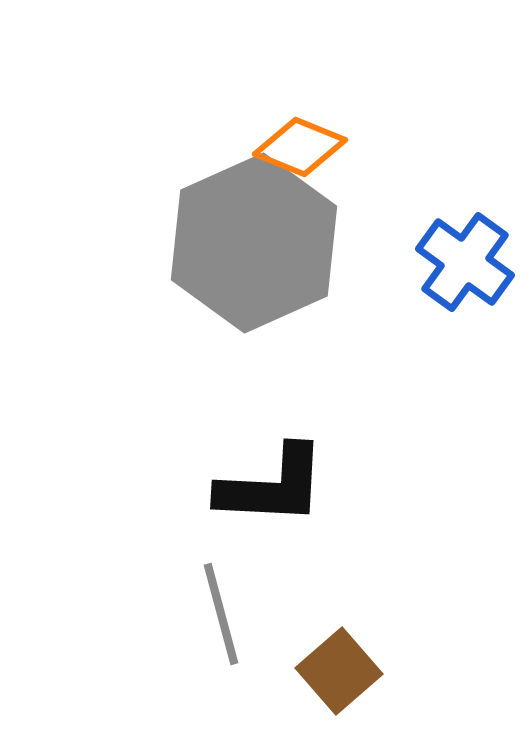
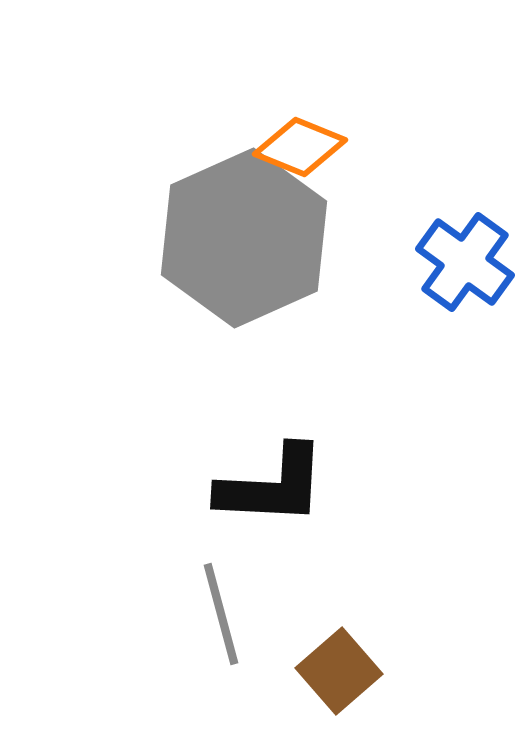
gray hexagon: moved 10 px left, 5 px up
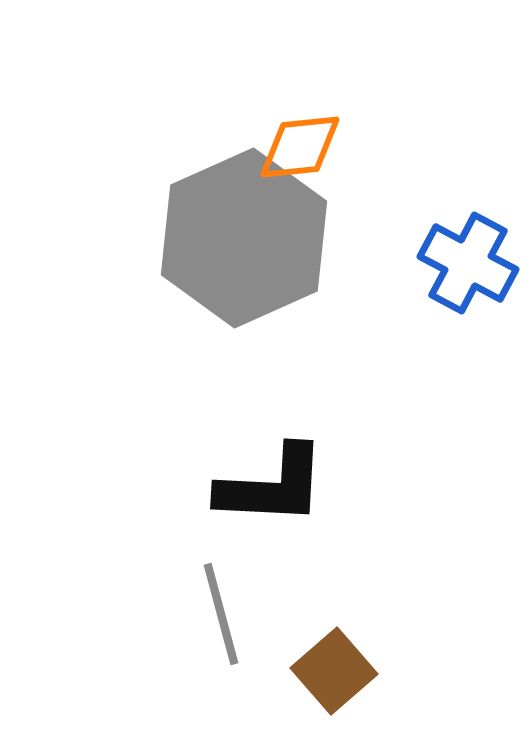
orange diamond: rotated 28 degrees counterclockwise
blue cross: moved 3 px right, 1 px down; rotated 8 degrees counterclockwise
brown square: moved 5 px left
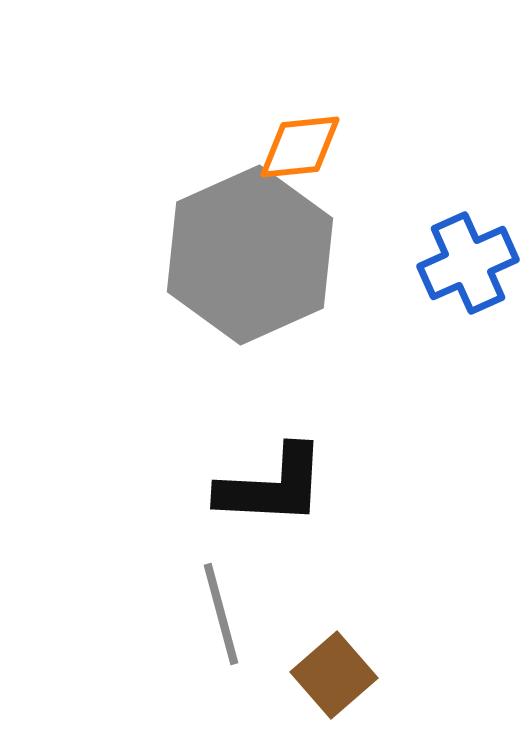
gray hexagon: moved 6 px right, 17 px down
blue cross: rotated 38 degrees clockwise
brown square: moved 4 px down
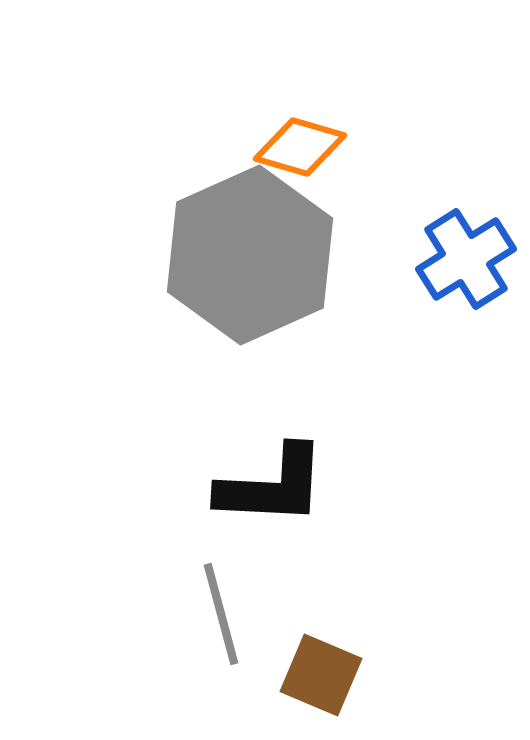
orange diamond: rotated 22 degrees clockwise
blue cross: moved 2 px left, 4 px up; rotated 8 degrees counterclockwise
brown square: moved 13 px left; rotated 26 degrees counterclockwise
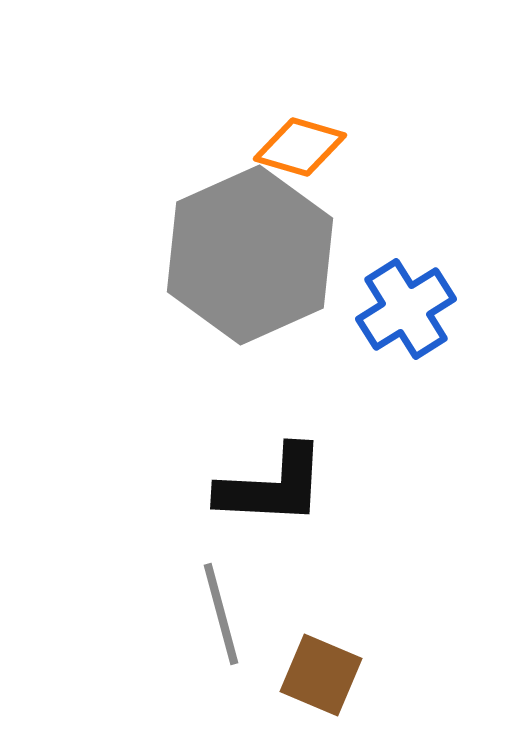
blue cross: moved 60 px left, 50 px down
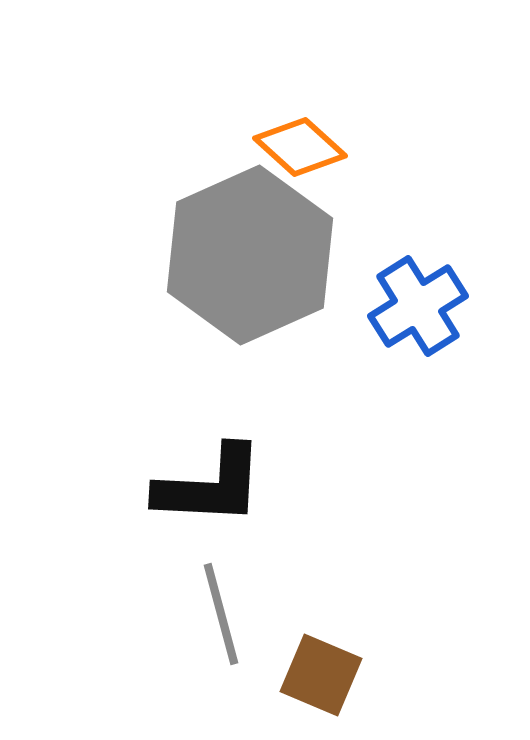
orange diamond: rotated 26 degrees clockwise
blue cross: moved 12 px right, 3 px up
black L-shape: moved 62 px left
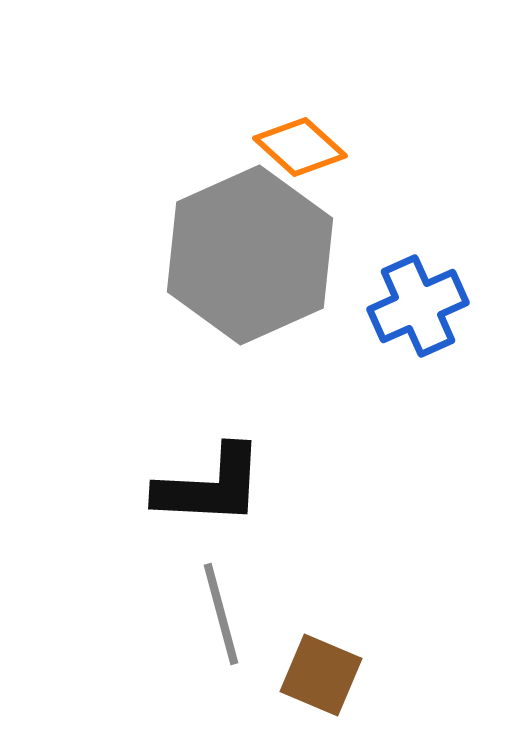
blue cross: rotated 8 degrees clockwise
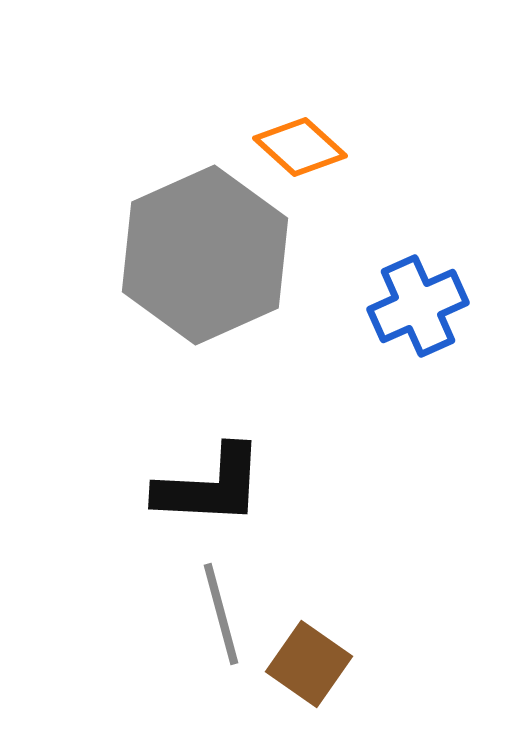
gray hexagon: moved 45 px left
brown square: moved 12 px left, 11 px up; rotated 12 degrees clockwise
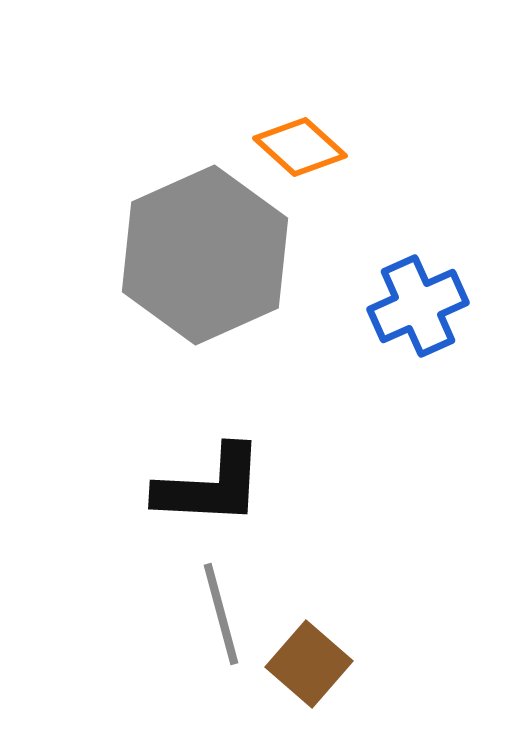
brown square: rotated 6 degrees clockwise
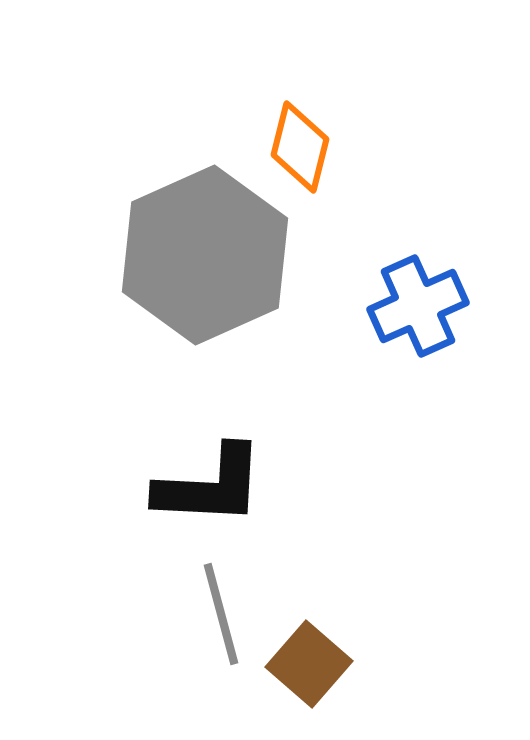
orange diamond: rotated 62 degrees clockwise
